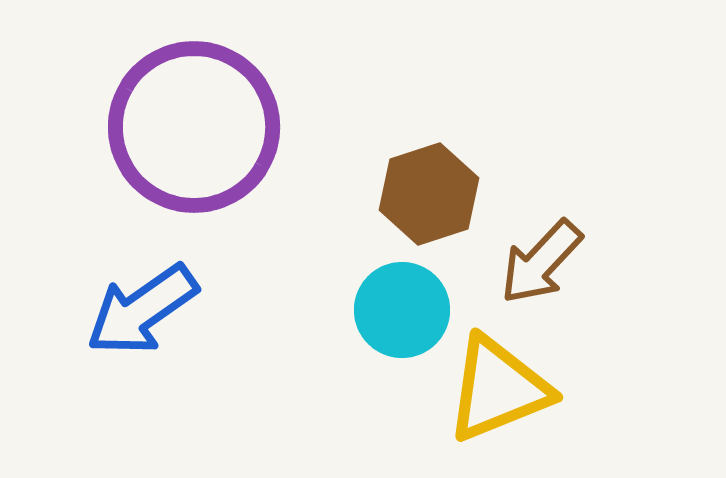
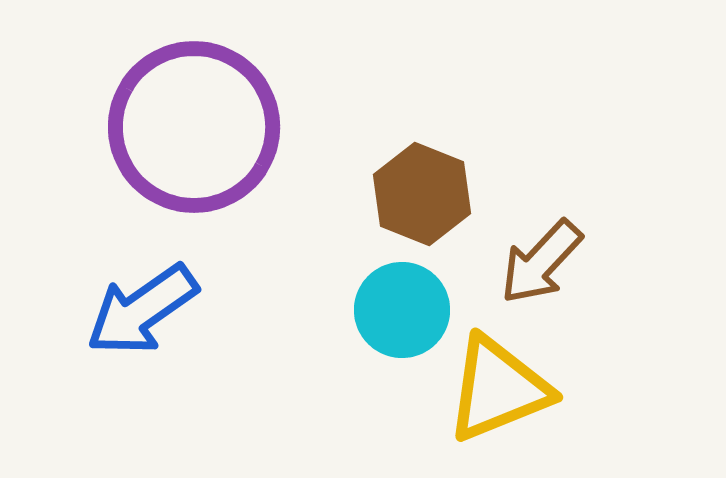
brown hexagon: moved 7 px left; rotated 20 degrees counterclockwise
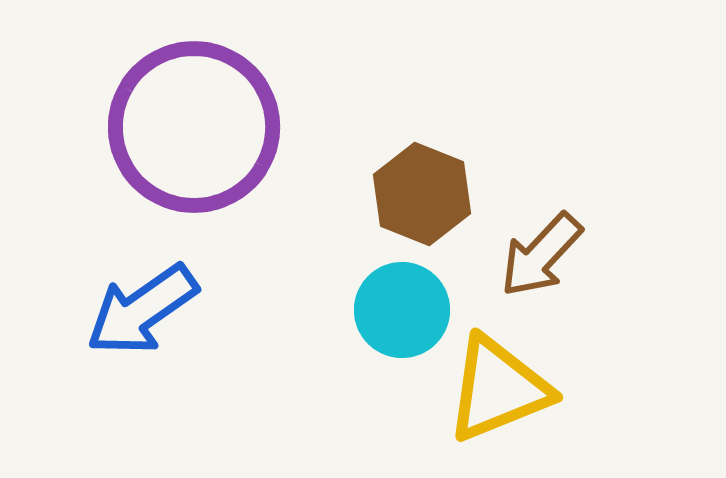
brown arrow: moved 7 px up
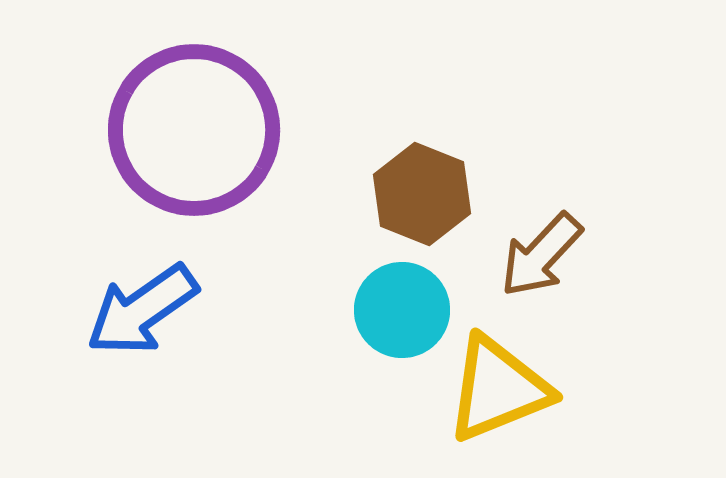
purple circle: moved 3 px down
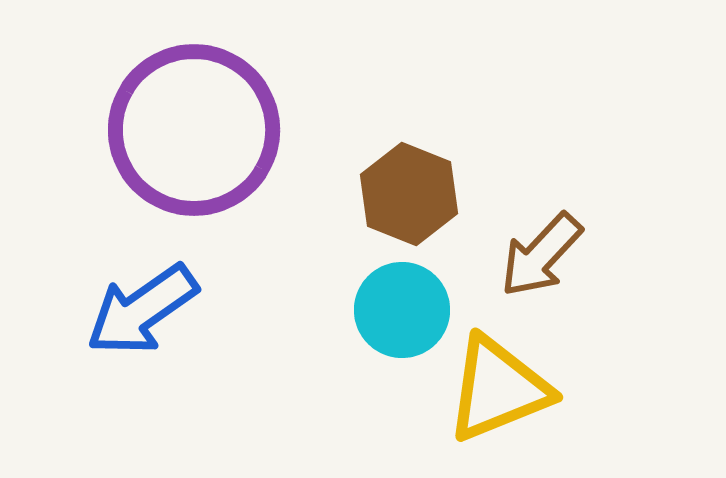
brown hexagon: moved 13 px left
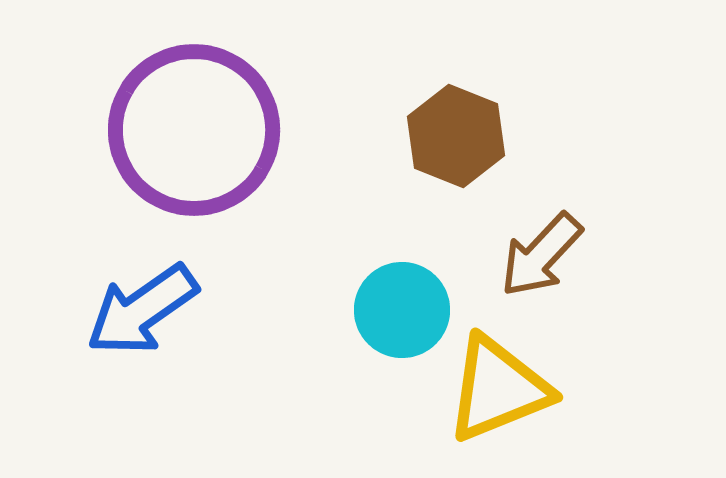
brown hexagon: moved 47 px right, 58 px up
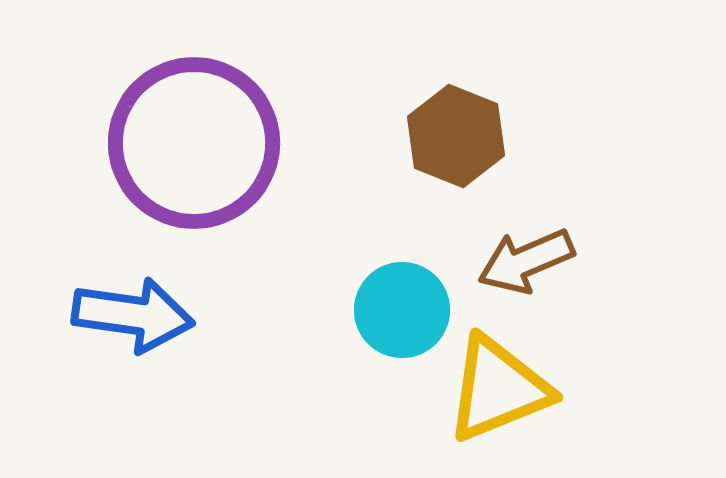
purple circle: moved 13 px down
brown arrow: moved 15 px left, 6 px down; rotated 24 degrees clockwise
blue arrow: moved 9 px left, 5 px down; rotated 137 degrees counterclockwise
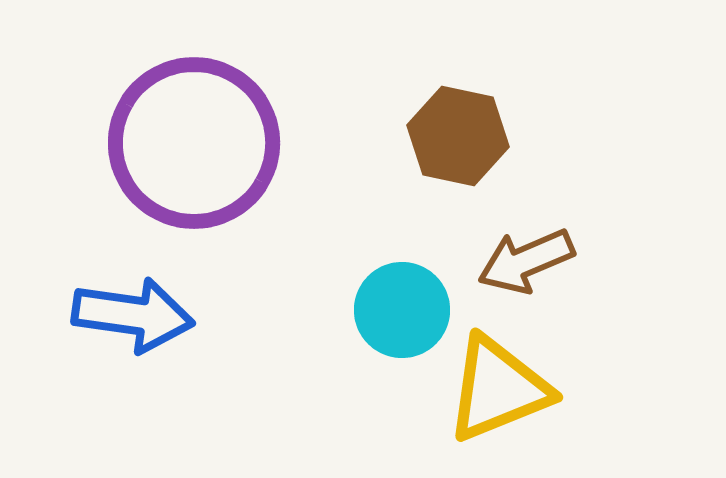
brown hexagon: moved 2 px right; rotated 10 degrees counterclockwise
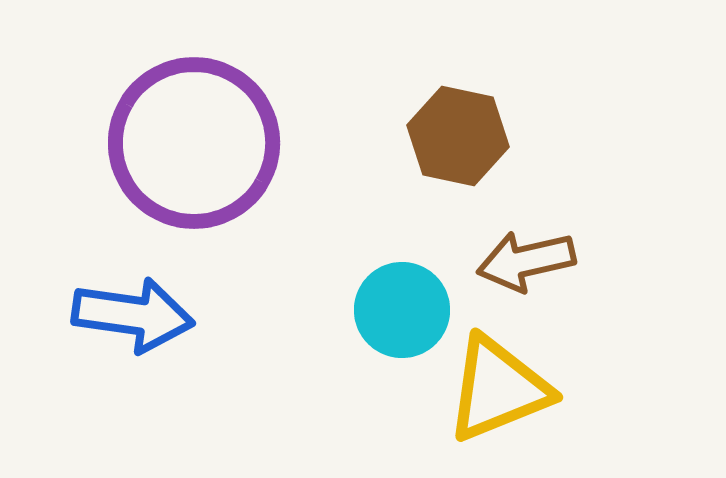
brown arrow: rotated 10 degrees clockwise
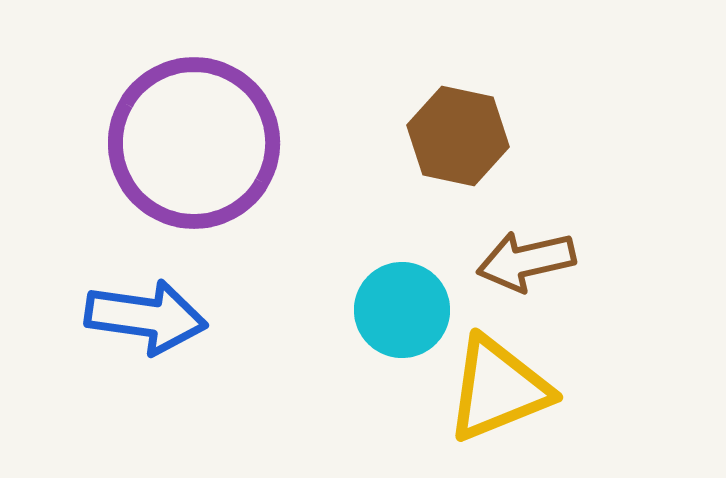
blue arrow: moved 13 px right, 2 px down
